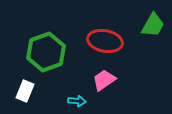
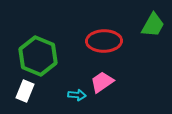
red ellipse: moved 1 px left; rotated 12 degrees counterclockwise
green hexagon: moved 8 px left, 4 px down; rotated 18 degrees counterclockwise
pink trapezoid: moved 2 px left, 2 px down
cyan arrow: moved 6 px up
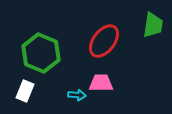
green trapezoid: rotated 20 degrees counterclockwise
red ellipse: rotated 52 degrees counterclockwise
green hexagon: moved 3 px right, 3 px up
pink trapezoid: moved 1 px left, 1 px down; rotated 35 degrees clockwise
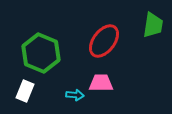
cyan arrow: moved 2 px left
